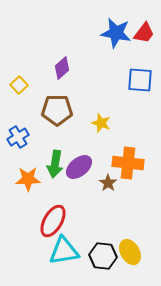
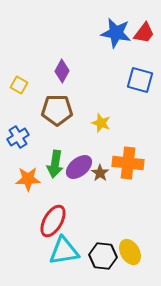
purple diamond: moved 3 px down; rotated 20 degrees counterclockwise
blue square: rotated 12 degrees clockwise
yellow square: rotated 18 degrees counterclockwise
brown star: moved 8 px left, 10 px up
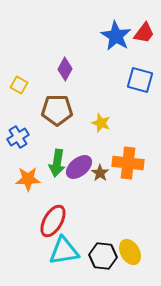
blue star: moved 3 px down; rotated 20 degrees clockwise
purple diamond: moved 3 px right, 2 px up
green arrow: moved 2 px right, 1 px up
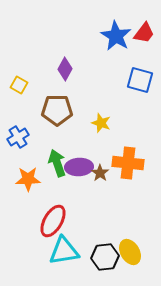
green arrow: rotated 152 degrees clockwise
purple ellipse: rotated 36 degrees clockwise
black hexagon: moved 2 px right, 1 px down; rotated 12 degrees counterclockwise
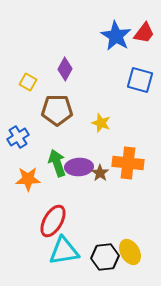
yellow square: moved 9 px right, 3 px up
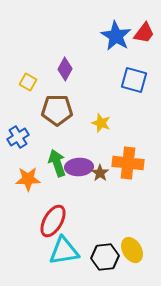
blue square: moved 6 px left
yellow ellipse: moved 2 px right, 2 px up
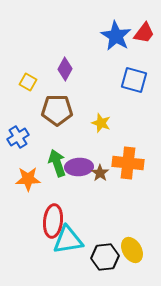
red ellipse: rotated 24 degrees counterclockwise
cyan triangle: moved 4 px right, 11 px up
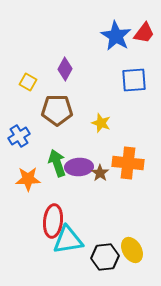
blue square: rotated 20 degrees counterclockwise
blue cross: moved 1 px right, 1 px up
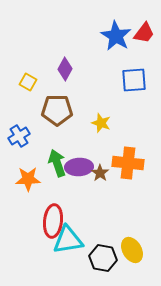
black hexagon: moved 2 px left, 1 px down; rotated 16 degrees clockwise
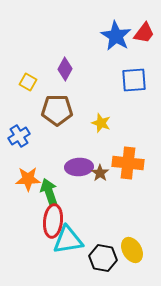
green arrow: moved 8 px left, 29 px down
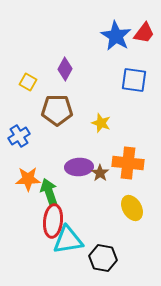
blue square: rotated 12 degrees clockwise
yellow ellipse: moved 42 px up
